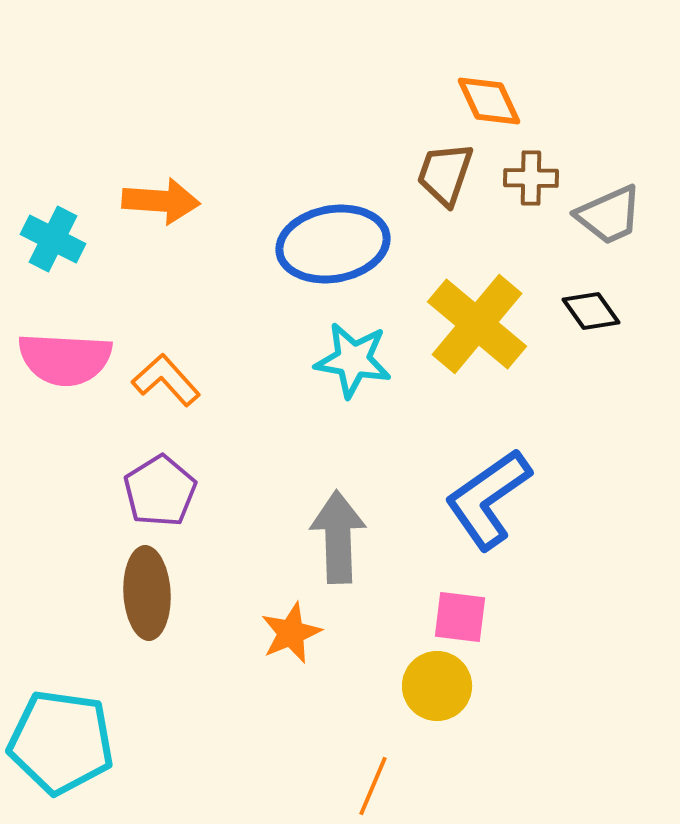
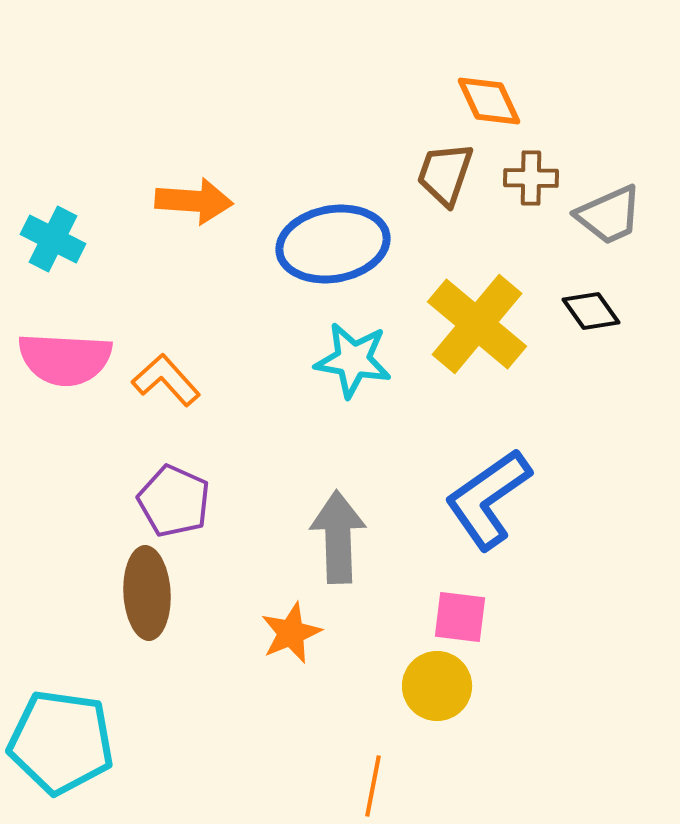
orange arrow: moved 33 px right
purple pentagon: moved 14 px right, 10 px down; rotated 16 degrees counterclockwise
orange line: rotated 12 degrees counterclockwise
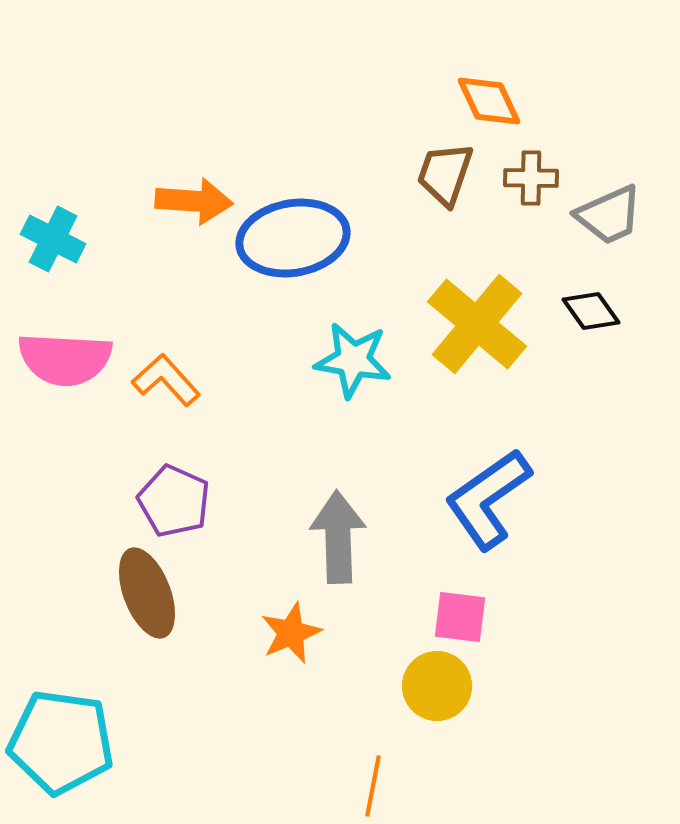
blue ellipse: moved 40 px left, 6 px up
brown ellipse: rotated 18 degrees counterclockwise
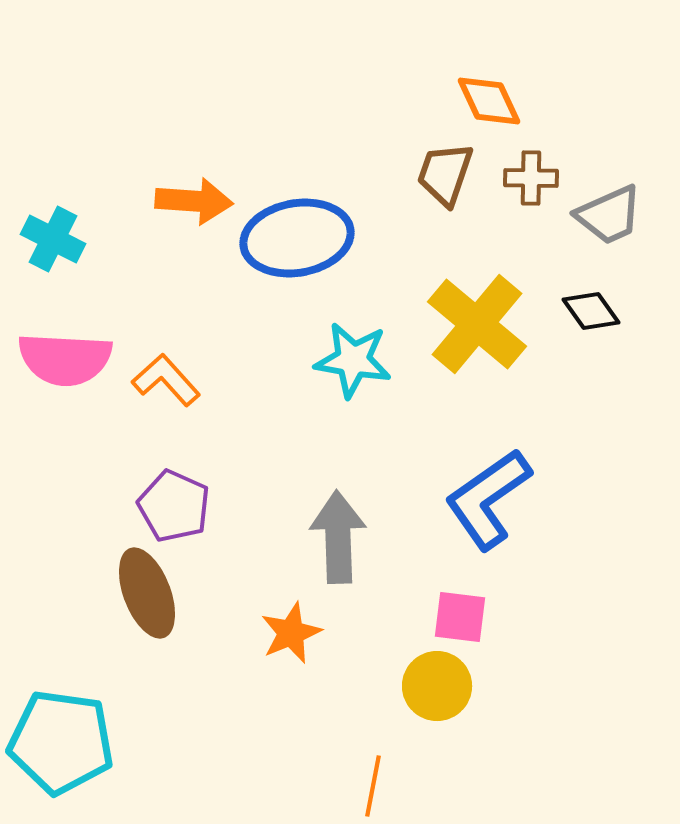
blue ellipse: moved 4 px right
purple pentagon: moved 5 px down
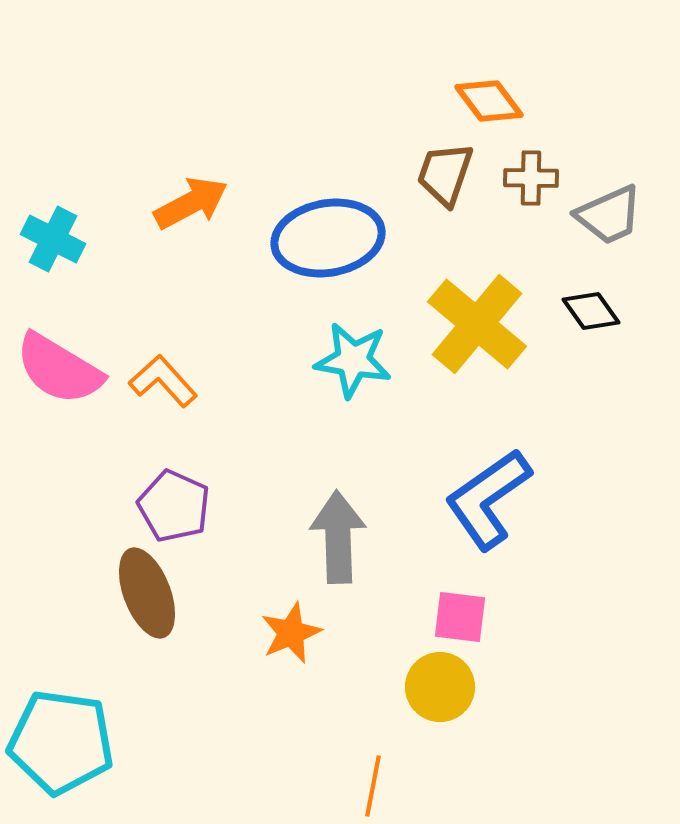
orange diamond: rotated 12 degrees counterclockwise
orange arrow: moved 3 px left, 2 px down; rotated 32 degrees counterclockwise
blue ellipse: moved 31 px right
pink semicircle: moved 6 px left, 10 px down; rotated 28 degrees clockwise
orange L-shape: moved 3 px left, 1 px down
yellow circle: moved 3 px right, 1 px down
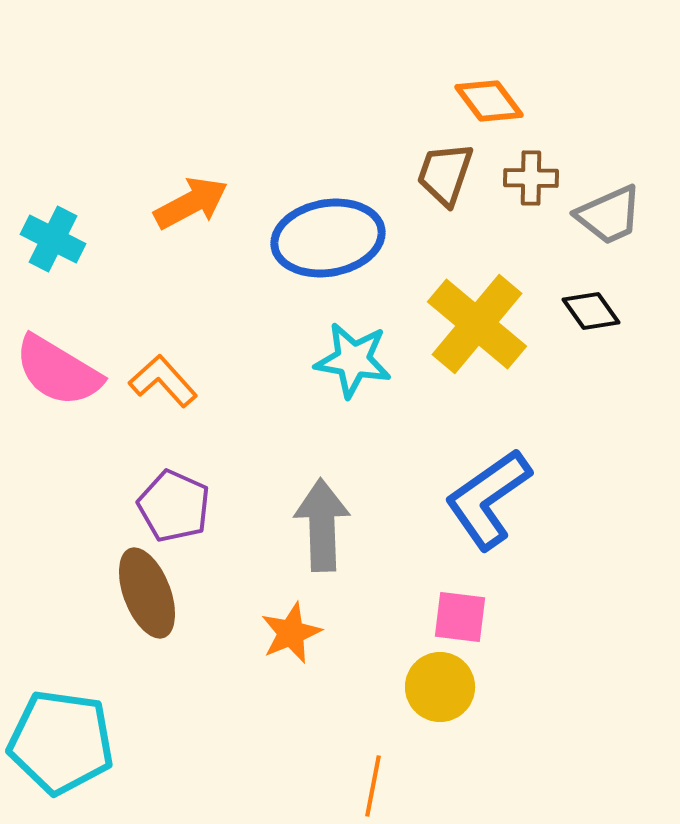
pink semicircle: moved 1 px left, 2 px down
gray arrow: moved 16 px left, 12 px up
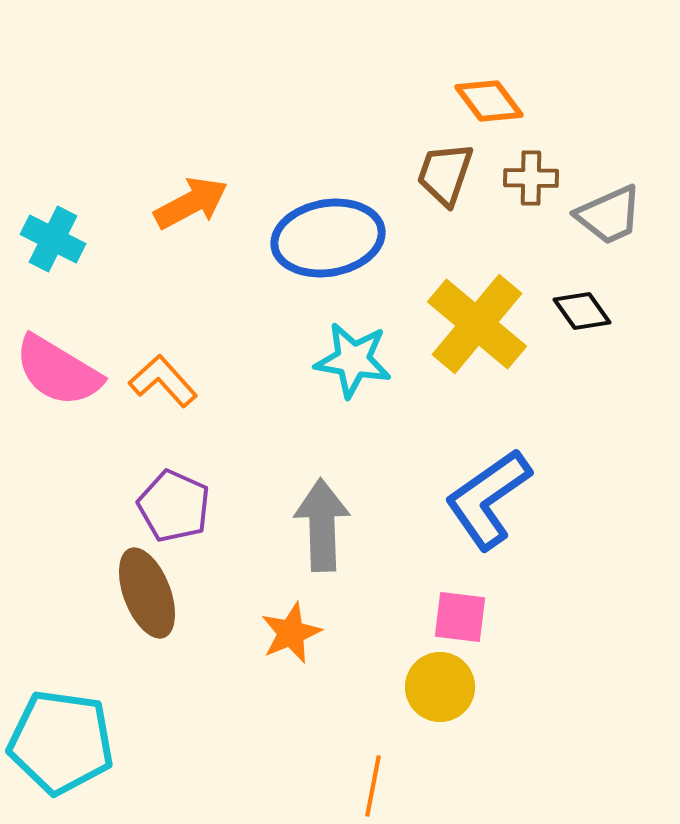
black diamond: moved 9 px left
